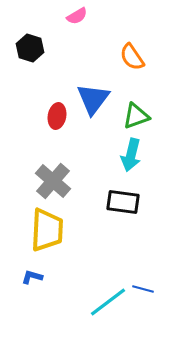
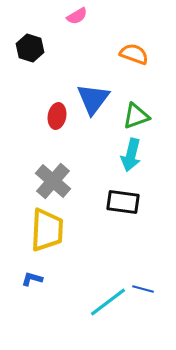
orange semicircle: moved 2 px right, 3 px up; rotated 144 degrees clockwise
blue L-shape: moved 2 px down
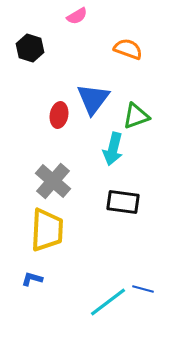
orange semicircle: moved 6 px left, 5 px up
red ellipse: moved 2 px right, 1 px up
cyan arrow: moved 18 px left, 6 px up
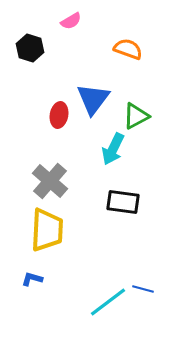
pink semicircle: moved 6 px left, 5 px down
green triangle: rotated 8 degrees counterclockwise
cyan arrow: rotated 12 degrees clockwise
gray cross: moved 3 px left
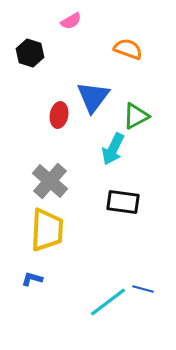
black hexagon: moved 5 px down
blue triangle: moved 2 px up
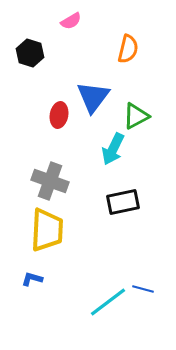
orange semicircle: rotated 84 degrees clockwise
gray cross: rotated 21 degrees counterclockwise
black rectangle: rotated 20 degrees counterclockwise
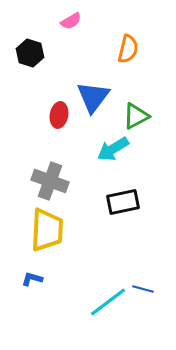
cyan arrow: rotated 32 degrees clockwise
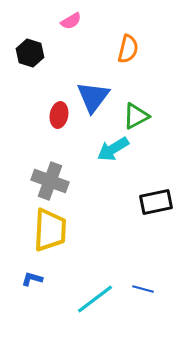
black rectangle: moved 33 px right
yellow trapezoid: moved 3 px right
cyan line: moved 13 px left, 3 px up
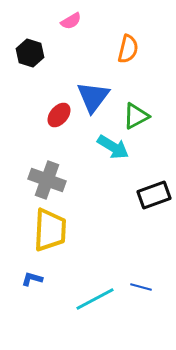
red ellipse: rotated 30 degrees clockwise
cyan arrow: moved 2 px up; rotated 116 degrees counterclockwise
gray cross: moved 3 px left, 1 px up
black rectangle: moved 2 px left, 7 px up; rotated 8 degrees counterclockwise
blue line: moved 2 px left, 2 px up
cyan line: rotated 9 degrees clockwise
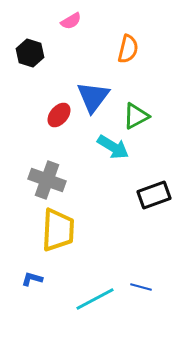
yellow trapezoid: moved 8 px right
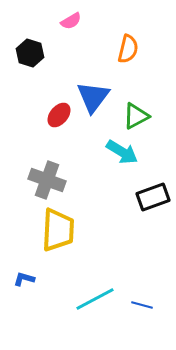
cyan arrow: moved 9 px right, 5 px down
black rectangle: moved 1 px left, 2 px down
blue L-shape: moved 8 px left
blue line: moved 1 px right, 18 px down
